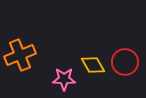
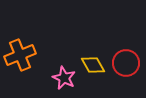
red circle: moved 1 px right, 1 px down
pink star: moved 1 px up; rotated 25 degrees clockwise
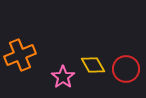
red circle: moved 6 px down
pink star: moved 1 px left, 1 px up; rotated 10 degrees clockwise
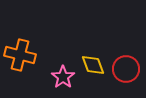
orange cross: rotated 36 degrees clockwise
yellow diamond: rotated 10 degrees clockwise
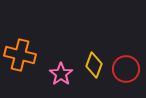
yellow diamond: moved 1 px right; rotated 40 degrees clockwise
pink star: moved 2 px left, 3 px up
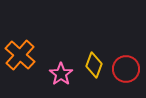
orange cross: rotated 28 degrees clockwise
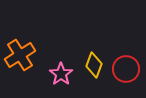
orange cross: rotated 16 degrees clockwise
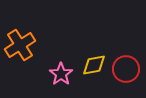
orange cross: moved 10 px up
yellow diamond: rotated 60 degrees clockwise
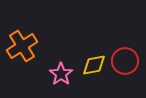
orange cross: moved 2 px right, 1 px down
red circle: moved 1 px left, 8 px up
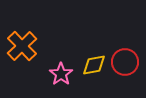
orange cross: rotated 12 degrees counterclockwise
red circle: moved 1 px down
